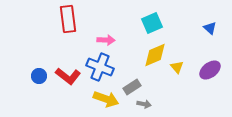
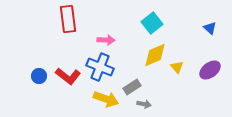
cyan square: rotated 15 degrees counterclockwise
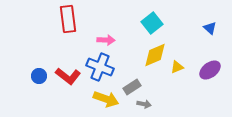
yellow triangle: rotated 48 degrees clockwise
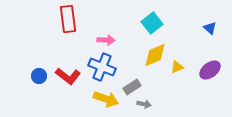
blue cross: moved 2 px right
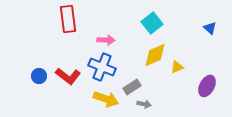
purple ellipse: moved 3 px left, 16 px down; rotated 25 degrees counterclockwise
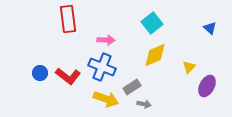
yellow triangle: moved 12 px right; rotated 24 degrees counterclockwise
blue circle: moved 1 px right, 3 px up
